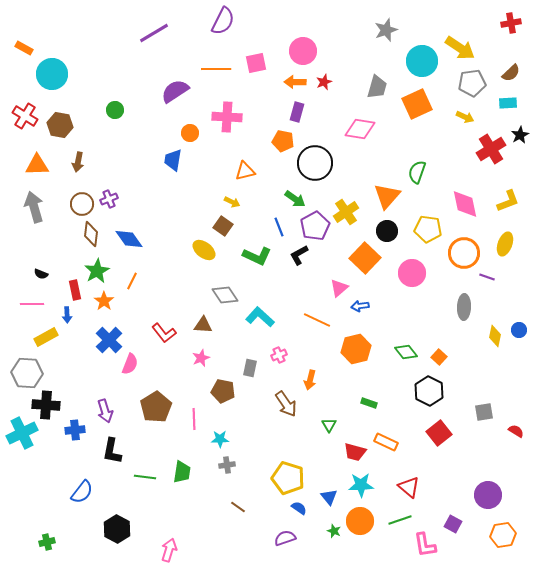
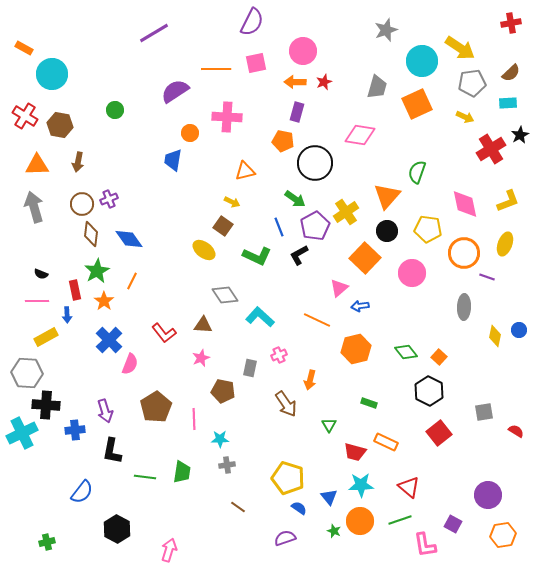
purple semicircle at (223, 21): moved 29 px right, 1 px down
pink diamond at (360, 129): moved 6 px down
pink line at (32, 304): moved 5 px right, 3 px up
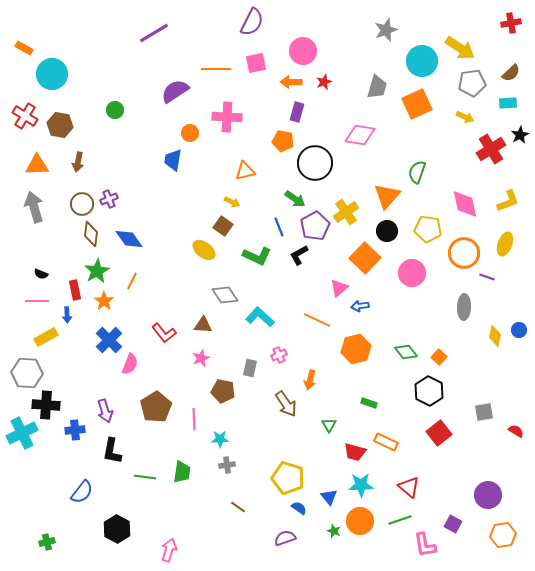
orange arrow at (295, 82): moved 4 px left
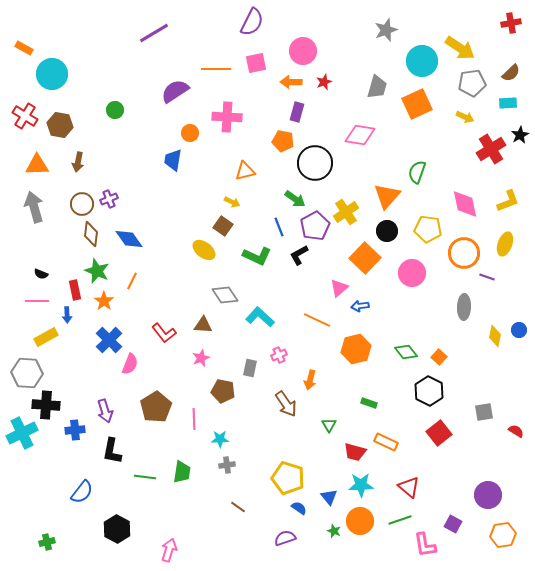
green star at (97, 271): rotated 20 degrees counterclockwise
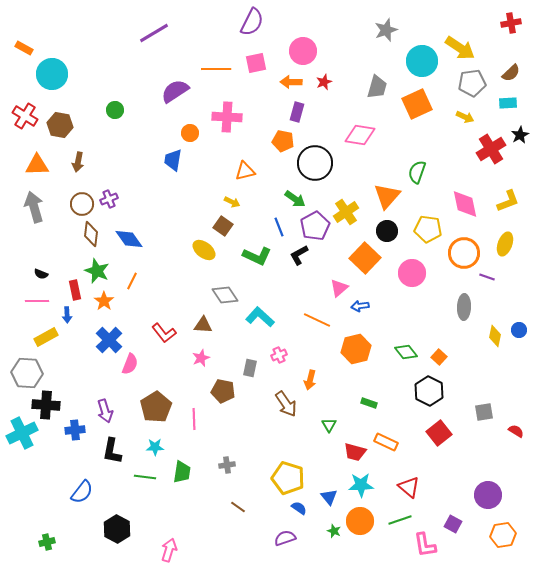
cyan star at (220, 439): moved 65 px left, 8 px down
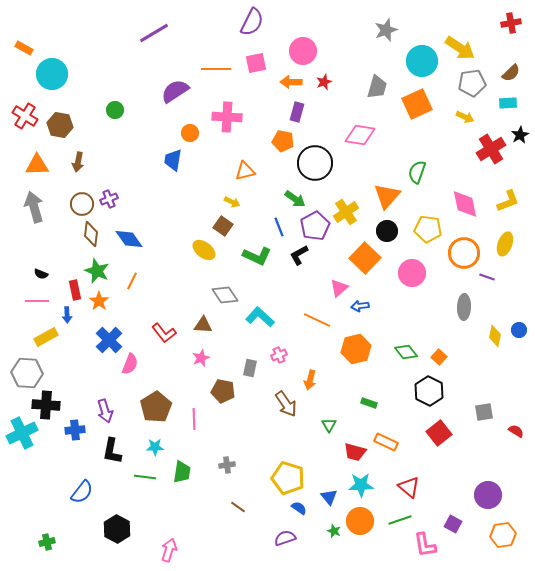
orange star at (104, 301): moved 5 px left
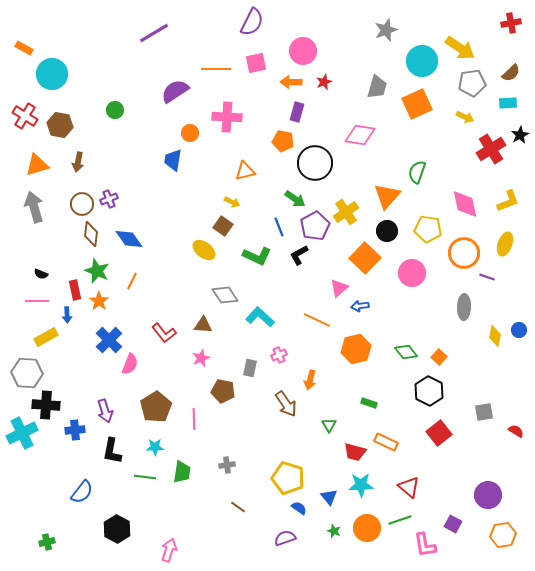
orange triangle at (37, 165): rotated 15 degrees counterclockwise
orange circle at (360, 521): moved 7 px right, 7 px down
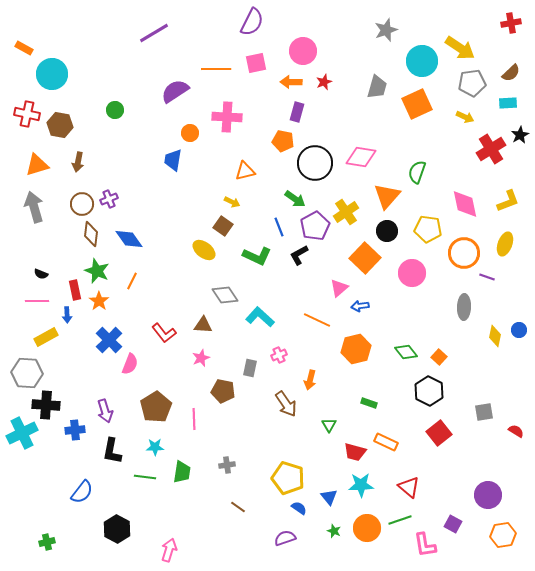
red cross at (25, 116): moved 2 px right, 2 px up; rotated 20 degrees counterclockwise
pink diamond at (360, 135): moved 1 px right, 22 px down
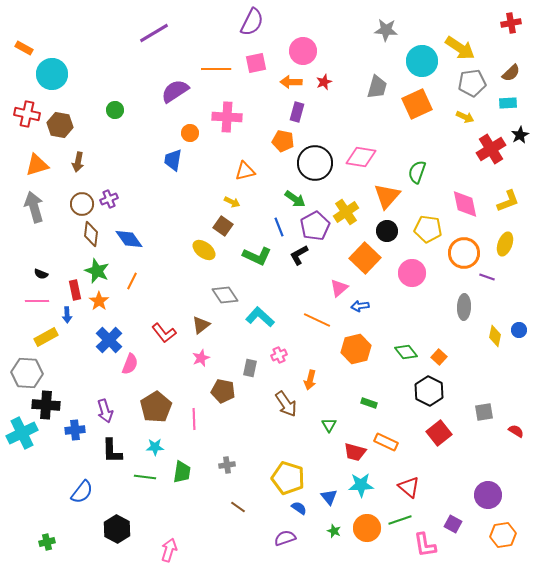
gray star at (386, 30): rotated 25 degrees clockwise
brown triangle at (203, 325): moved 2 px left; rotated 42 degrees counterclockwise
black L-shape at (112, 451): rotated 12 degrees counterclockwise
